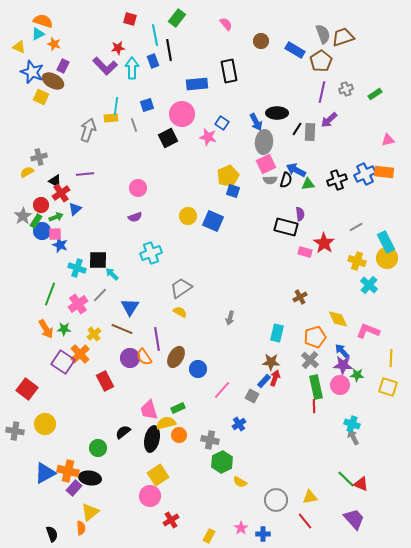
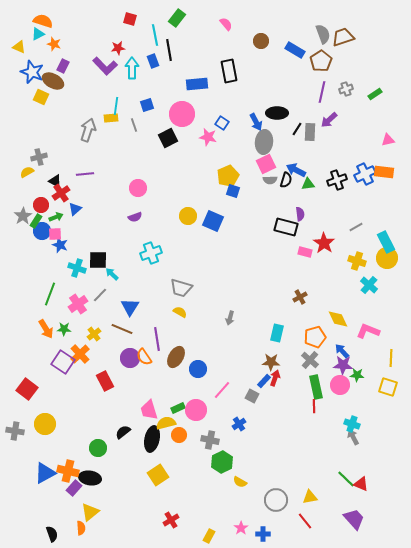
gray trapezoid at (181, 288): rotated 130 degrees counterclockwise
pink circle at (150, 496): moved 46 px right, 86 px up
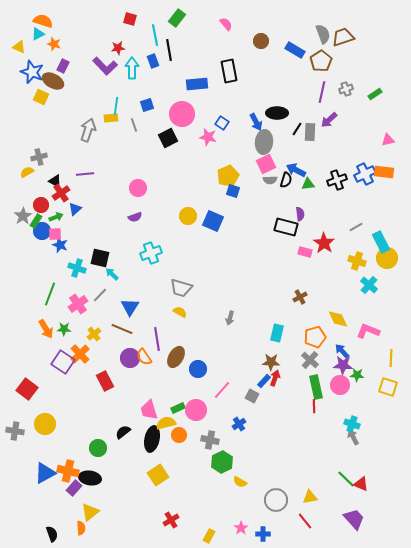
cyan rectangle at (386, 242): moved 5 px left
black square at (98, 260): moved 2 px right, 2 px up; rotated 12 degrees clockwise
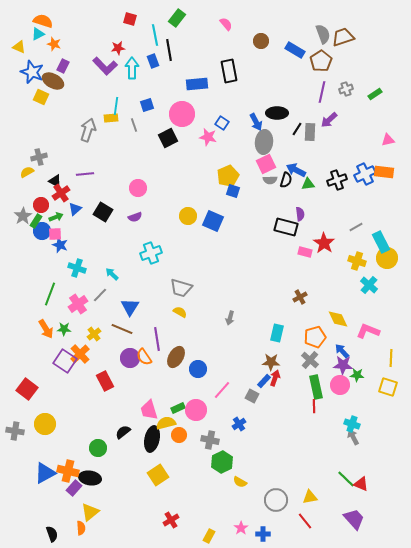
black square at (100, 258): moved 3 px right, 46 px up; rotated 18 degrees clockwise
purple square at (63, 362): moved 2 px right, 1 px up
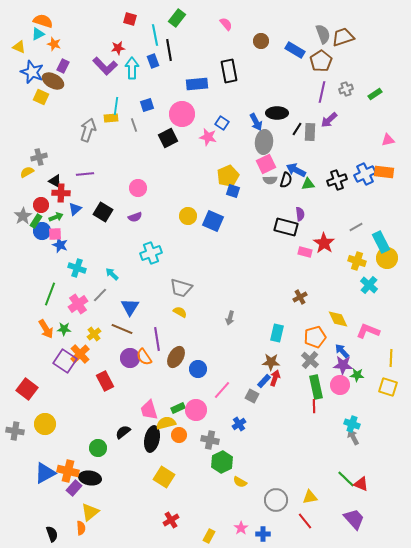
red cross at (61, 193): rotated 36 degrees clockwise
yellow square at (158, 475): moved 6 px right, 2 px down; rotated 25 degrees counterclockwise
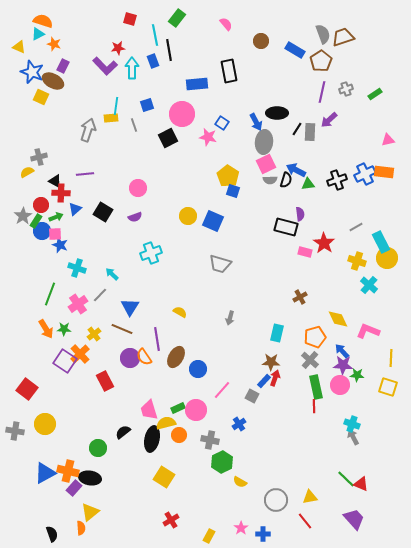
yellow pentagon at (228, 176): rotated 15 degrees counterclockwise
gray trapezoid at (181, 288): moved 39 px right, 24 px up
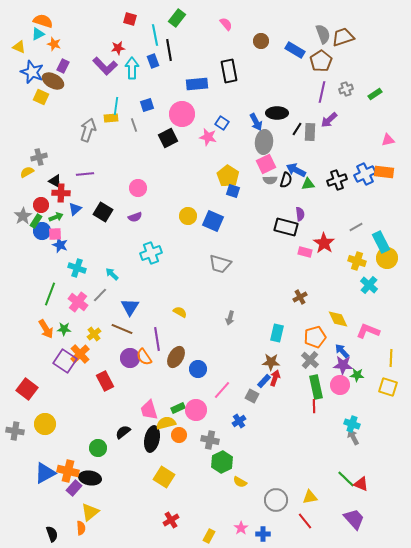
pink cross at (78, 304): moved 2 px up; rotated 18 degrees counterclockwise
blue cross at (239, 424): moved 3 px up
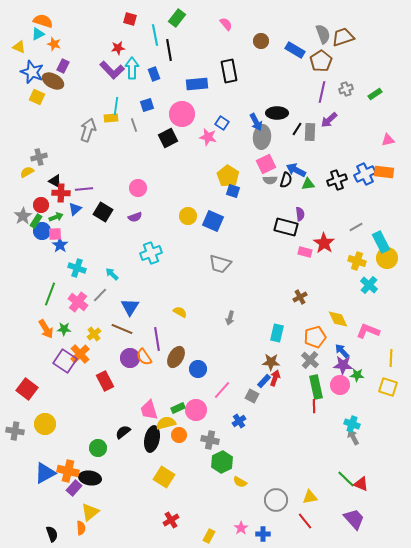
blue rectangle at (153, 61): moved 1 px right, 13 px down
purple L-shape at (105, 66): moved 7 px right, 4 px down
yellow square at (41, 97): moved 4 px left
gray ellipse at (264, 142): moved 2 px left, 5 px up
purple line at (85, 174): moved 1 px left, 15 px down
blue star at (60, 245): rotated 14 degrees clockwise
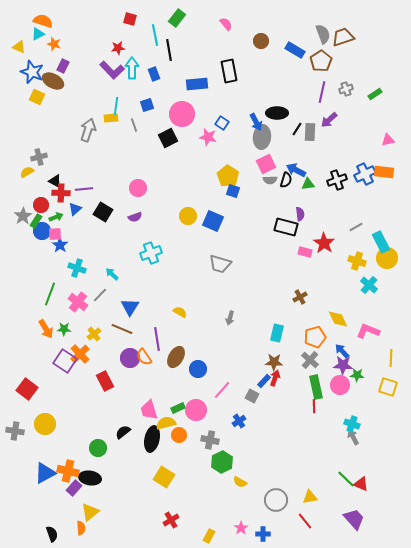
brown star at (271, 362): moved 3 px right
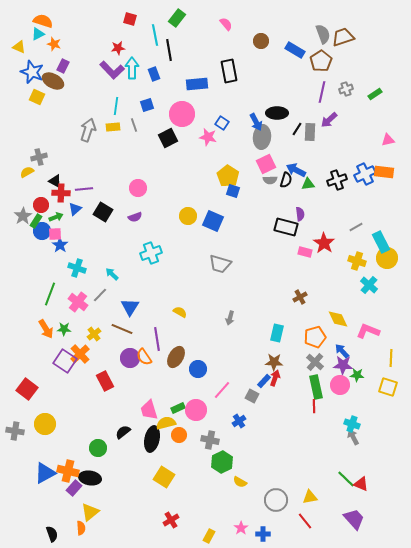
yellow rectangle at (111, 118): moved 2 px right, 9 px down
gray cross at (310, 360): moved 5 px right, 2 px down
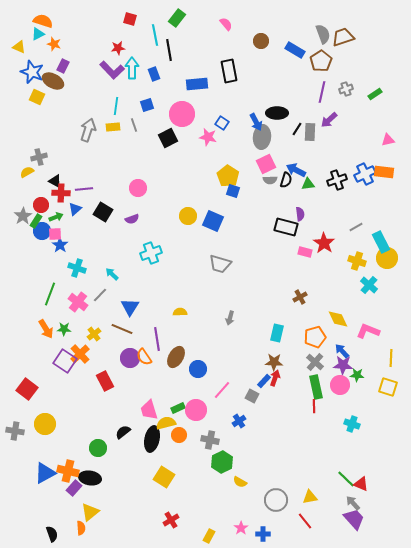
purple semicircle at (135, 217): moved 3 px left, 2 px down
yellow semicircle at (180, 312): rotated 32 degrees counterclockwise
gray arrow at (353, 437): moved 66 px down; rotated 14 degrees counterclockwise
